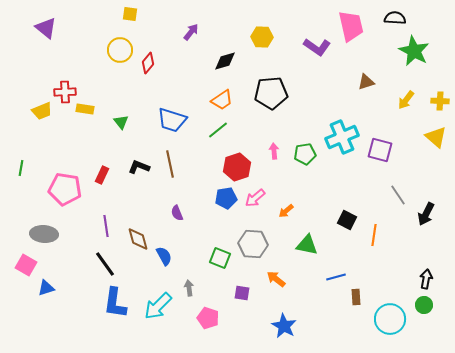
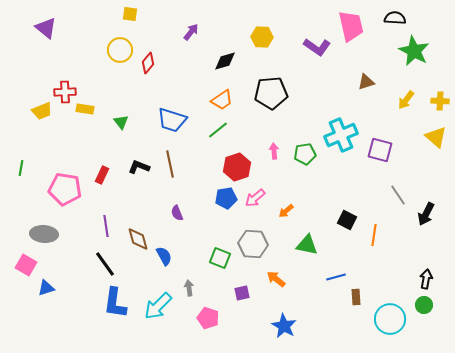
cyan cross at (342, 137): moved 1 px left, 2 px up
purple square at (242, 293): rotated 21 degrees counterclockwise
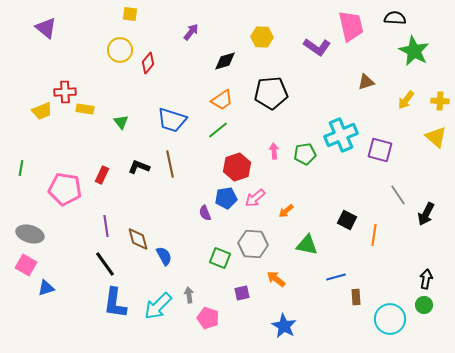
purple semicircle at (177, 213): moved 28 px right
gray ellipse at (44, 234): moved 14 px left; rotated 12 degrees clockwise
gray arrow at (189, 288): moved 7 px down
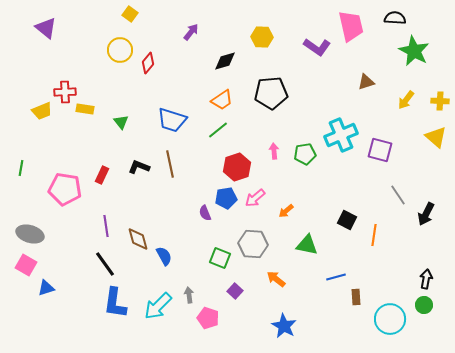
yellow square at (130, 14): rotated 28 degrees clockwise
purple square at (242, 293): moved 7 px left, 2 px up; rotated 35 degrees counterclockwise
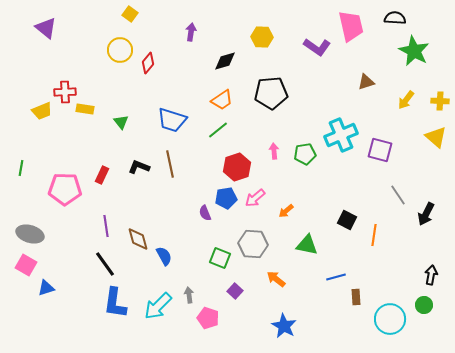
purple arrow at (191, 32): rotated 30 degrees counterclockwise
pink pentagon at (65, 189): rotated 8 degrees counterclockwise
black arrow at (426, 279): moved 5 px right, 4 px up
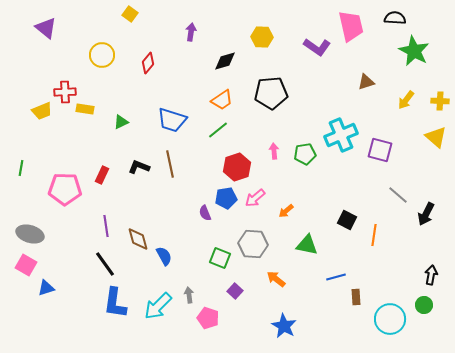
yellow circle at (120, 50): moved 18 px left, 5 px down
green triangle at (121, 122): rotated 42 degrees clockwise
gray line at (398, 195): rotated 15 degrees counterclockwise
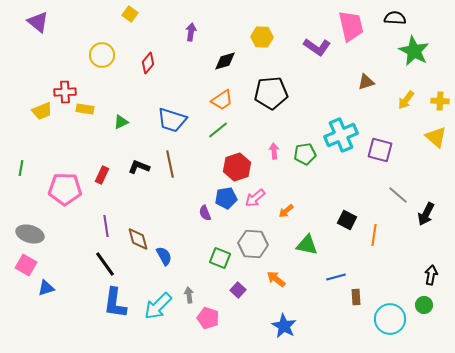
purple triangle at (46, 28): moved 8 px left, 6 px up
purple square at (235, 291): moved 3 px right, 1 px up
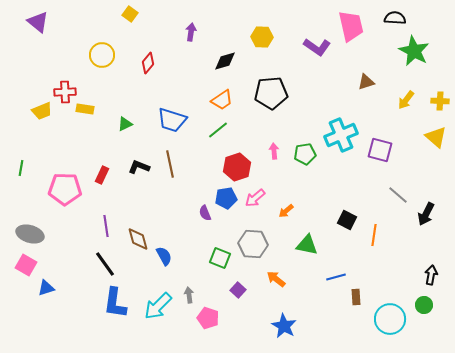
green triangle at (121, 122): moved 4 px right, 2 px down
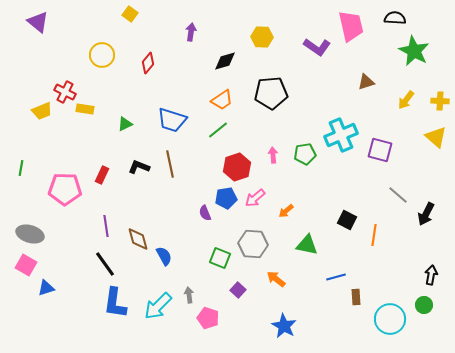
red cross at (65, 92): rotated 30 degrees clockwise
pink arrow at (274, 151): moved 1 px left, 4 px down
